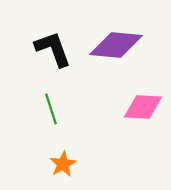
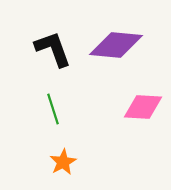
green line: moved 2 px right
orange star: moved 2 px up
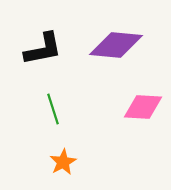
black L-shape: moved 10 px left; rotated 99 degrees clockwise
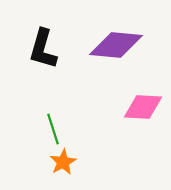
black L-shape: rotated 117 degrees clockwise
green line: moved 20 px down
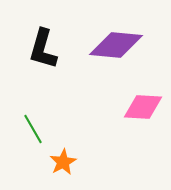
green line: moved 20 px left; rotated 12 degrees counterclockwise
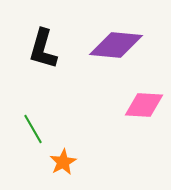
pink diamond: moved 1 px right, 2 px up
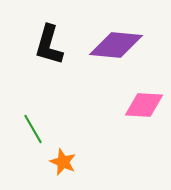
black L-shape: moved 6 px right, 4 px up
orange star: rotated 20 degrees counterclockwise
